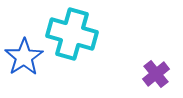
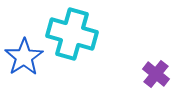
purple cross: rotated 12 degrees counterclockwise
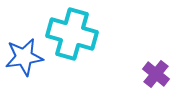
blue star: rotated 24 degrees clockwise
